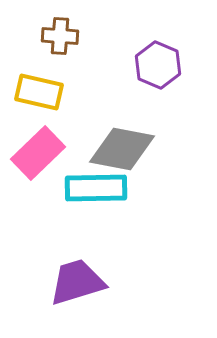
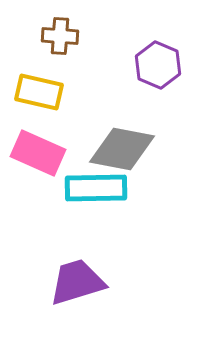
pink rectangle: rotated 68 degrees clockwise
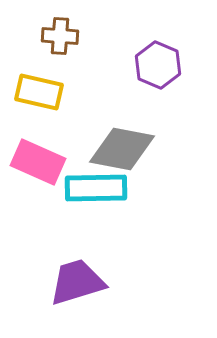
pink rectangle: moved 9 px down
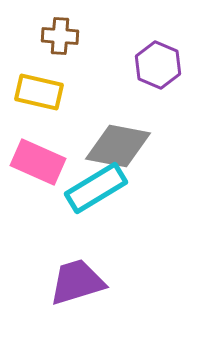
gray diamond: moved 4 px left, 3 px up
cyan rectangle: rotated 30 degrees counterclockwise
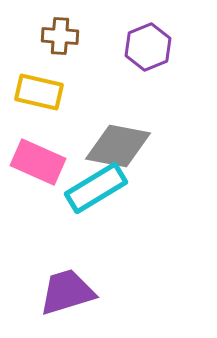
purple hexagon: moved 10 px left, 18 px up; rotated 15 degrees clockwise
purple trapezoid: moved 10 px left, 10 px down
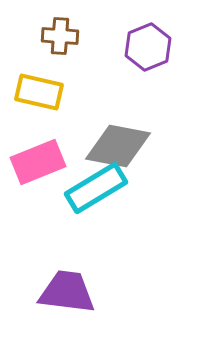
pink rectangle: rotated 46 degrees counterclockwise
purple trapezoid: rotated 24 degrees clockwise
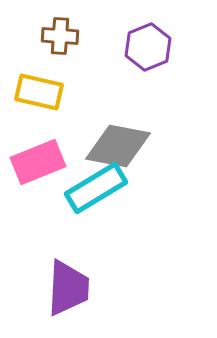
purple trapezoid: moved 1 px right, 4 px up; rotated 86 degrees clockwise
